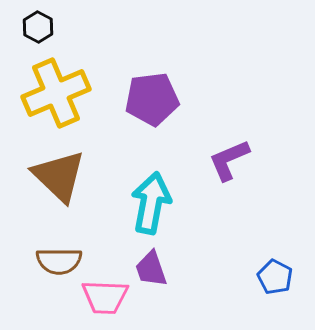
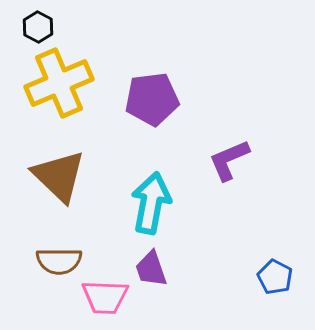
yellow cross: moved 3 px right, 10 px up
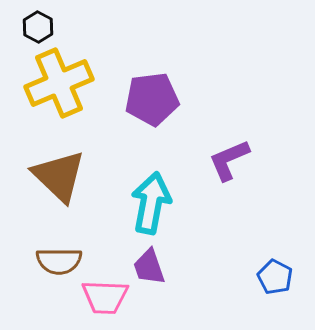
purple trapezoid: moved 2 px left, 2 px up
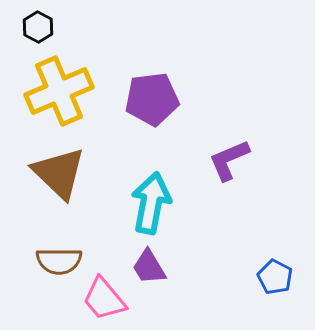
yellow cross: moved 8 px down
brown triangle: moved 3 px up
purple trapezoid: rotated 12 degrees counterclockwise
pink trapezoid: moved 1 px left, 2 px down; rotated 48 degrees clockwise
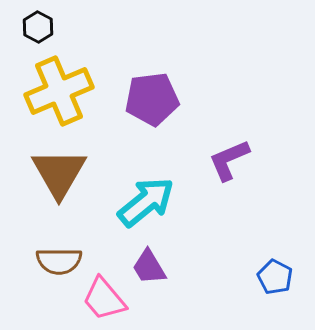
brown triangle: rotated 16 degrees clockwise
cyan arrow: moved 5 px left, 1 px up; rotated 40 degrees clockwise
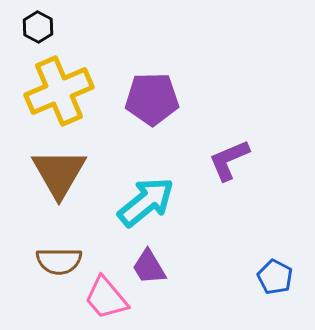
purple pentagon: rotated 6 degrees clockwise
pink trapezoid: moved 2 px right, 1 px up
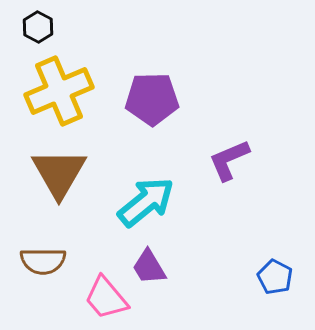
brown semicircle: moved 16 px left
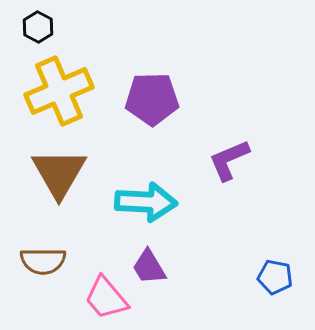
cyan arrow: rotated 42 degrees clockwise
blue pentagon: rotated 16 degrees counterclockwise
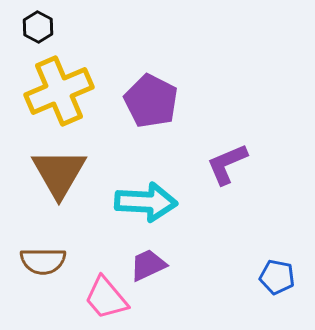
purple pentagon: moved 1 px left, 2 px down; rotated 28 degrees clockwise
purple L-shape: moved 2 px left, 4 px down
purple trapezoid: moved 1 px left, 2 px up; rotated 96 degrees clockwise
blue pentagon: moved 2 px right
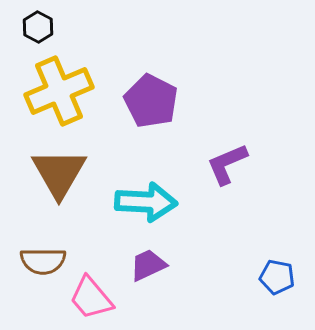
pink trapezoid: moved 15 px left
